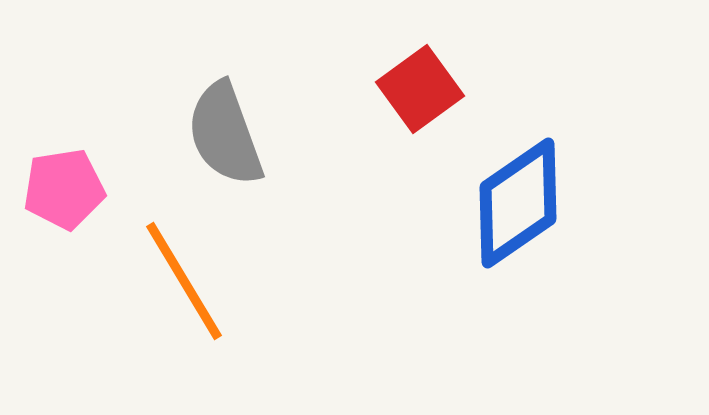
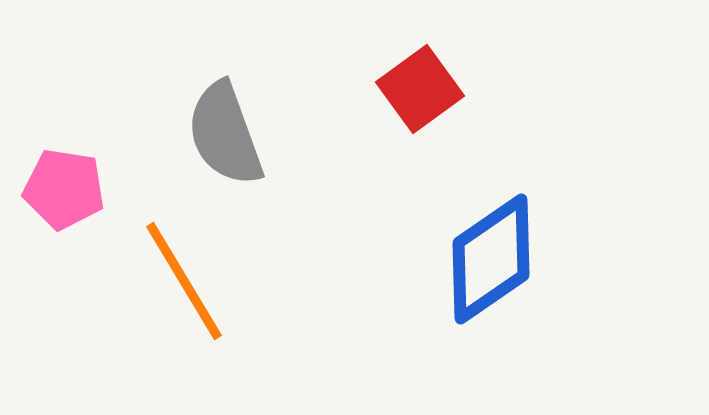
pink pentagon: rotated 18 degrees clockwise
blue diamond: moved 27 px left, 56 px down
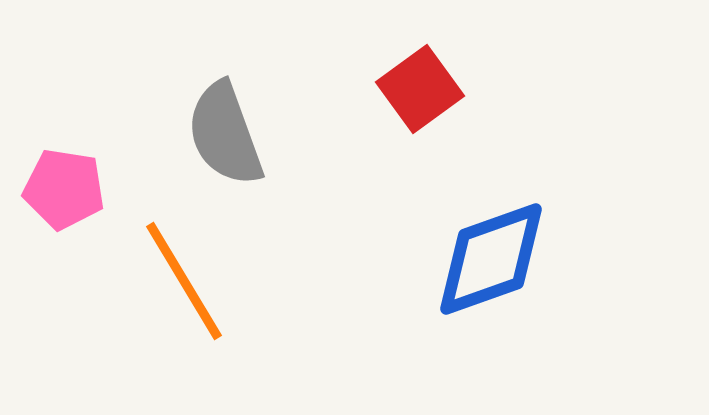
blue diamond: rotated 15 degrees clockwise
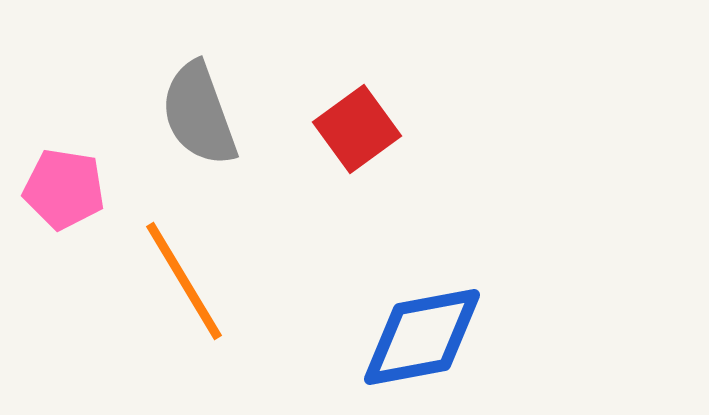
red square: moved 63 px left, 40 px down
gray semicircle: moved 26 px left, 20 px up
blue diamond: moved 69 px left, 78 px down; rotated 9 degrees clockwise
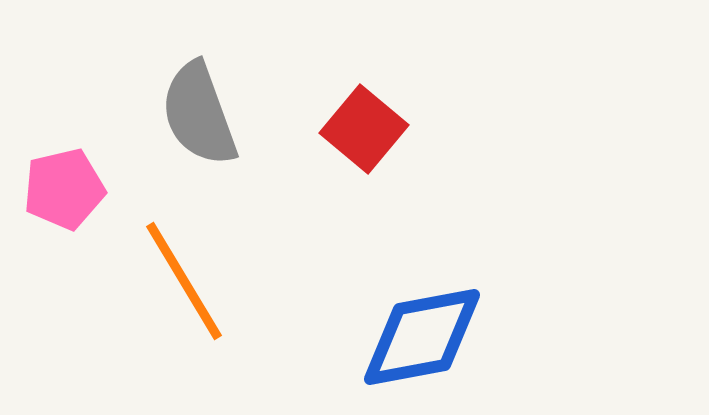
red square: moved 7 px right; rotated 14 degrees counterclockwise
pink pentagon: rotated 22 degrees counterclockwise
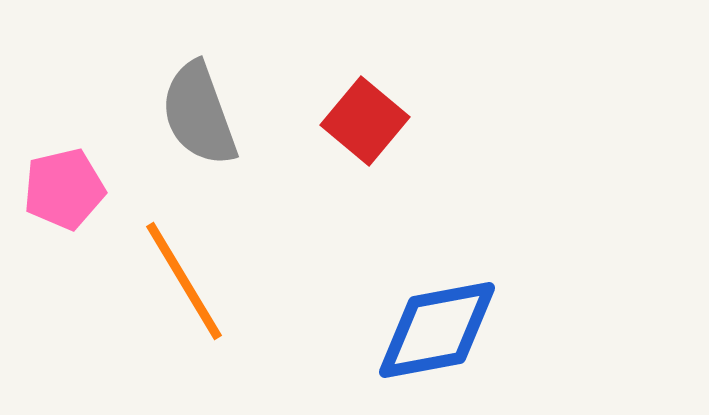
red square: moved 1 px right, 8 px up
blue diamond: moved 15 px right, 7 px up
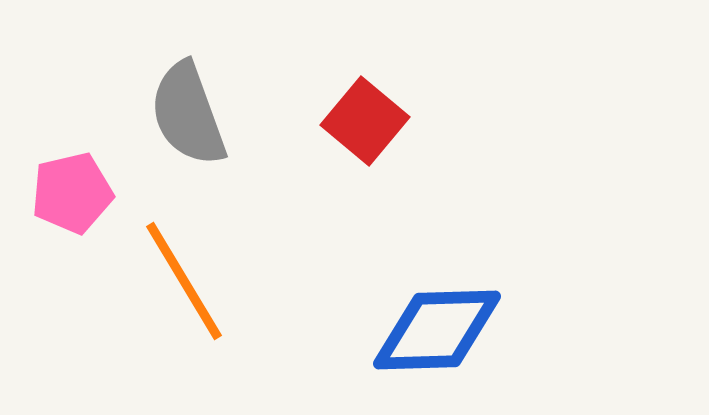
gray semicircle: moved 11 px left
pink pentagon: moved 8 px right, 4 px down
blue diamond: rotated 9 degrees clockwise
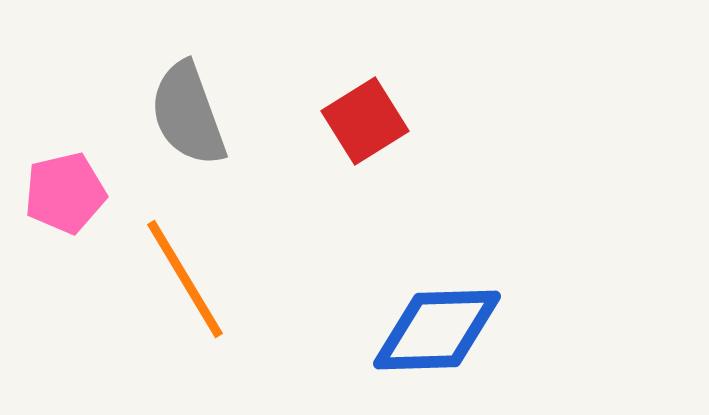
red square: rotated 18 degrees clockwise
pink pentagon: moved 7 px left
orange line: moved 1 px right, 2 px up
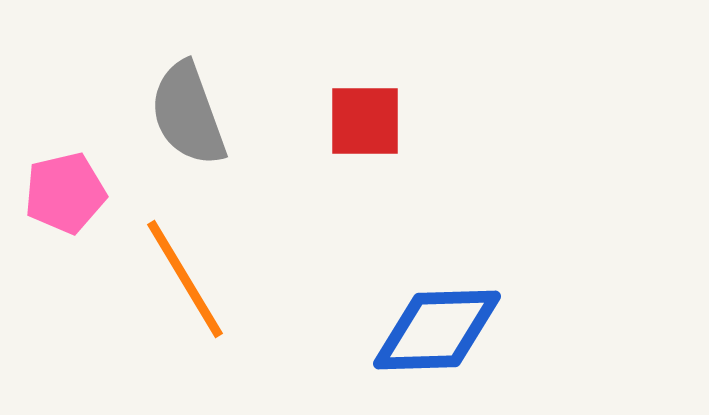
red square: rotated 32 degrees clockwise
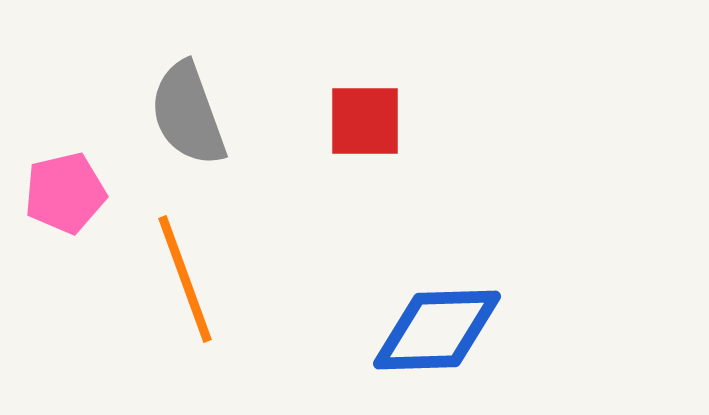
orange line: rotated 11 degrees clockwise
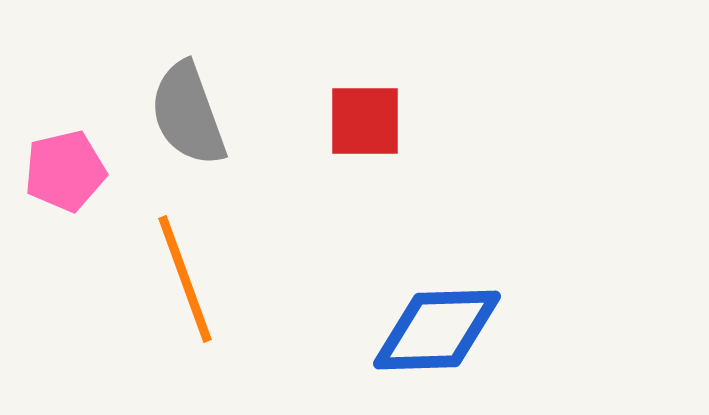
pink pentagon: moved 22 px up
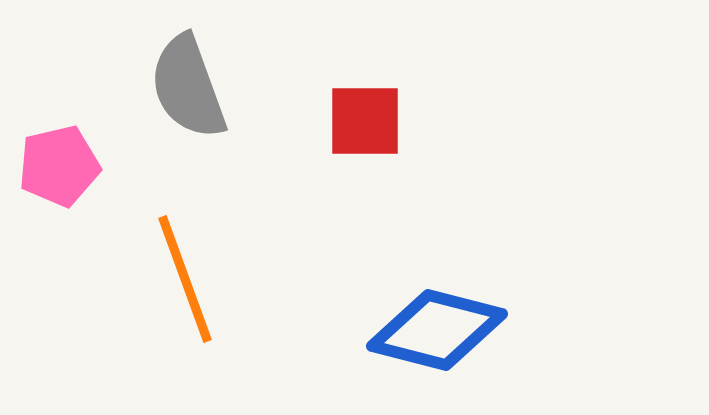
gray semicircle: moved 27 px up
pink pentagon: moved 6 px left, 5 px up
blue diamond: rotated 16 degrees clockwise
